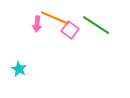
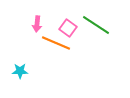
orange line: moved 1 px right, 25 px down
pink square: moved 2 px left, 2 px up
cyan star: moved 1 px right, 2 px down; rotated 28 degrees counterclockwise
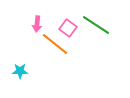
orange line: moved 1 px left, 1 px down; rotated 16 degrees clockwise
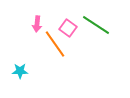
orange line: rotated 16 degrees clockwise
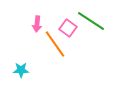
green line: moved 5 px left, 4 px up
cyan star: moved 1 px right, 1 px up
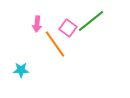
green line: rotated 72 degrees counterclockwise
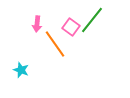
green line: moved 1 px right, 1 px up; rotated 12 degrees counterclockwise
pink square: moved 3 px right, 1 px up
cyan star: rotated 21 degrees clockwise
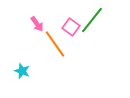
pink arrow: rotated 42 degrees counterclockwise
cyan star: moved 1 px right, 1 px down
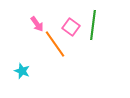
green line: moved 1 px right, 5 px down; rotated 32 degrees counterclockwise
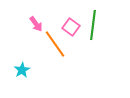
pink arrow: moved 1 px left
cyan star: moved 1 px up; rotated 21 degrees clockwise
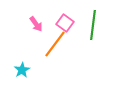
pink square: moved 6 px left, 4 px up
orange line: rotated 72 degrees clockwise
